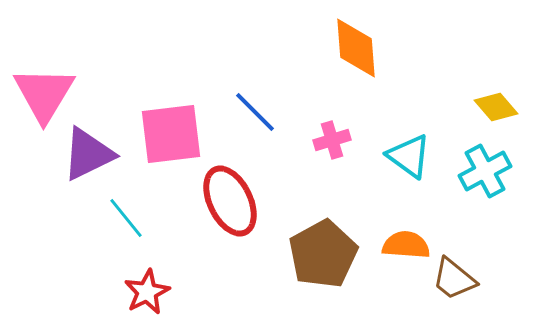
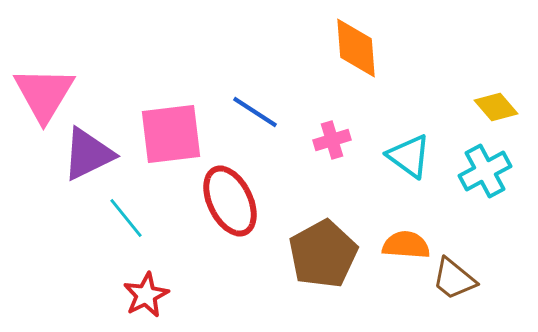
blue line: rotated 12 degrees counterclockwise
red star: moved 1 px left, 3 px down
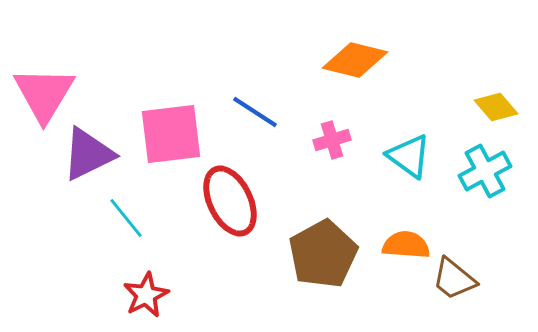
orange diamond: moved 1 px left, 12 px down; rotated 72 degrees counterclockwise
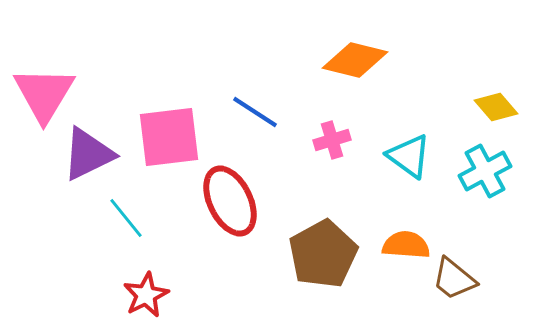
pink square: moved 2 px left, 3 px down
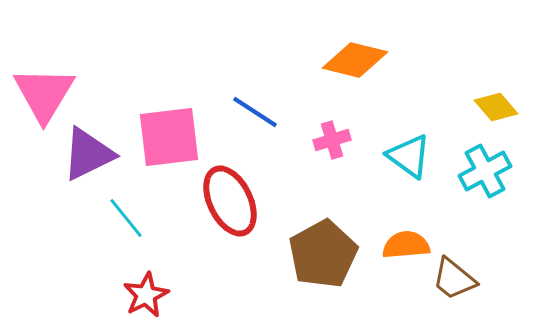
orange semicircle: rotated 9 degrees counterclockwise
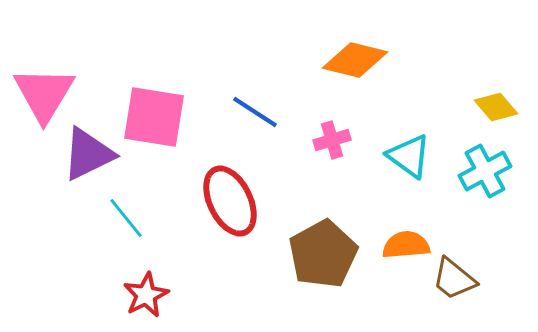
pink square: moved 15 px left, 20 px up; rotated 16 degrees clockwise
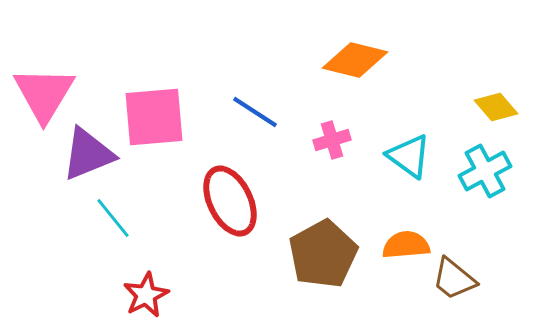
pink square: rotated 14 degrees counterclockwise
purple triangle: rotated 4 degrees clockwise
cyan line: moved 13 px left
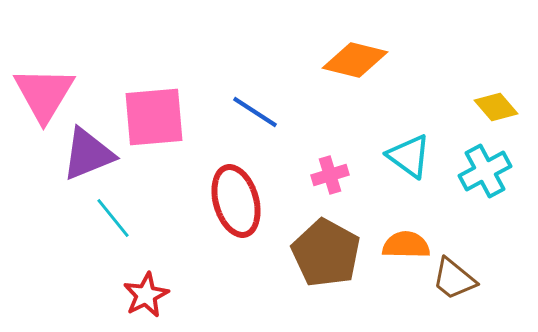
pink cross: moved 2 px left, 35 px down
red ellipse: moved 6 px right; rotated 10 degrees clockwise
orange semicircle: rotated 6 degrees clockwise
brown pentagon: moved 3 px right, 1 px up; rotated 14 degrees counterclockwise
